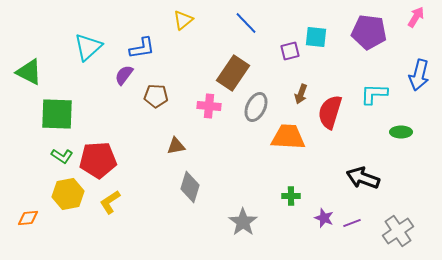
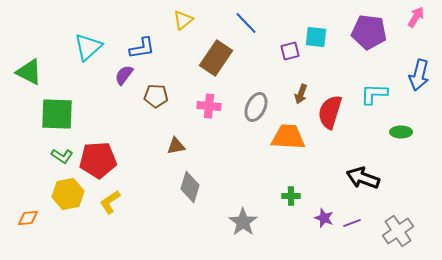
brown rectangle: moved 17 px left, 15 px up
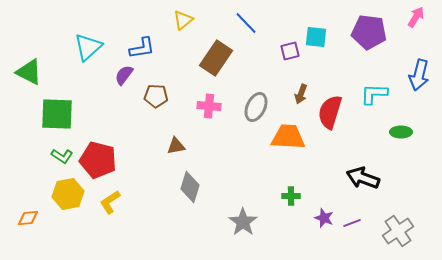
red pentagon: rotated 18 degrees clockwise
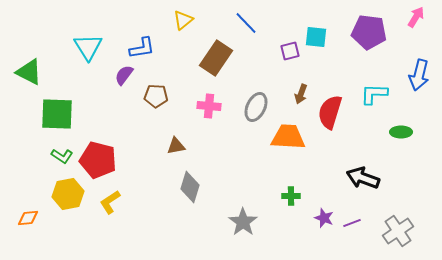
cyan triangle: rotated 20 degrees counterclockwise
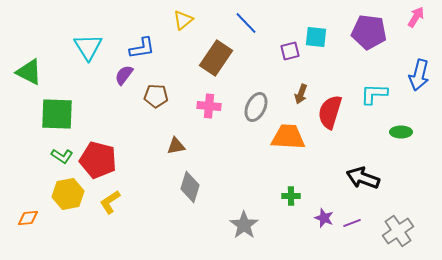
gray star: moved 1 px right, 3 px down
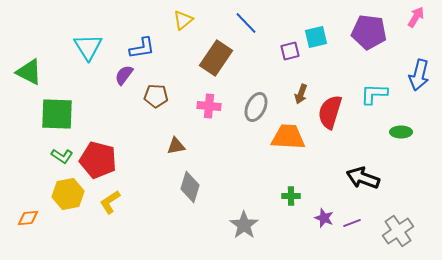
cyan square: rotated 20 degrees counterclockwise
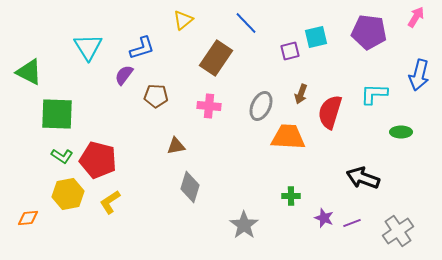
blue L-shape: rotated 8 degrees counterclockwise
gray ellipse: moved 5 px right, 1 px up
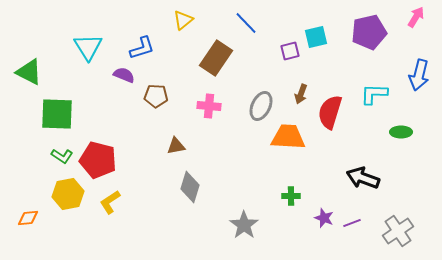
purple pentagon: rotated 20 degrees counterclockwise
purple semicircle: rotated 75 degrees clockwise
